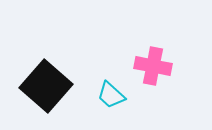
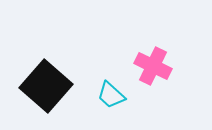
pink cross: rotated 15 degrees clockwise
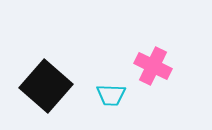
cyan trapezoid: rotated 40 degrees counterclockwise
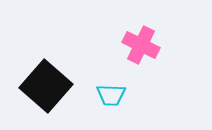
pink cross: moved 12 px left, 21 px up
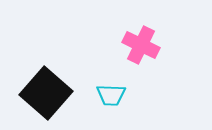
black square: moved 7 px down
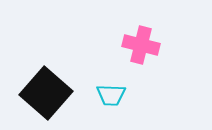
pink cross: rotated 12 degrees counterclockwise
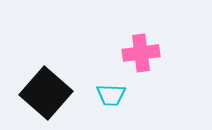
pink cross: moved 8 px down; rotated 21 degrees counterclockwise
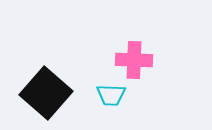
pink cross: moved 7 px left, 7 px down; rotated 9 degrees clockwise
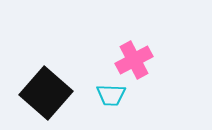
pink cross: rotated 30 degrees counterclockwise
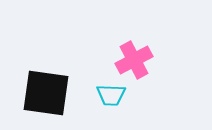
black square: rotated 33 degrees counterclockwise
